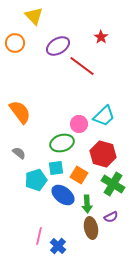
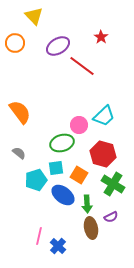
pink circle: moved 1 px down
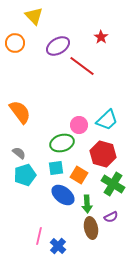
cyan trapezoid: moved 3 px right, 4 px down
cyan pentagon: moved 11 px left, 5 px up
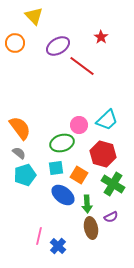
orange semicircle: moved 16 px down
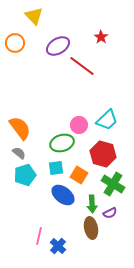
green arrow: moved 5 px right
purple semicircle: moved 1 px left, 4 px up
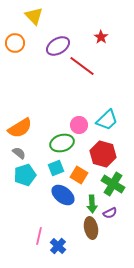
orange semicircle: rotated 95 degrees clockwise
cyan square: rotated 14 degrees counterclockwise
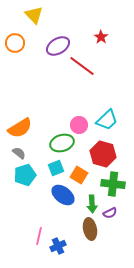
yellow triangle: moved 1 px up
green cross: rotated 25 degrees counterclockwise
brown ellipse: moved 1 px left, 1 px down
blue cross: rotated 21 degrees clockwise
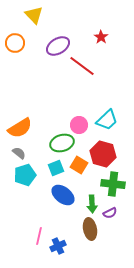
orange square: moved 10 px up
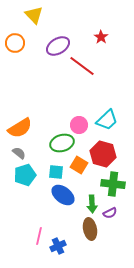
cyan square: moved 4 px down; rotated 28 degrees clockwise
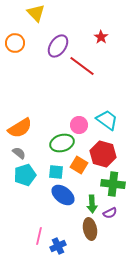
yellow triangle: moved 2 px right, 2 px up
purple ellipse: rotated 25 degrees counterclockwise
cyan trapezoid: rotated 100 degrees counterclockwise
